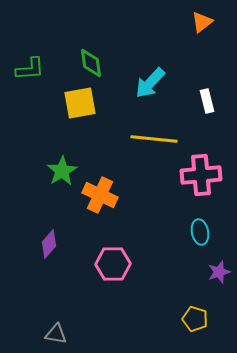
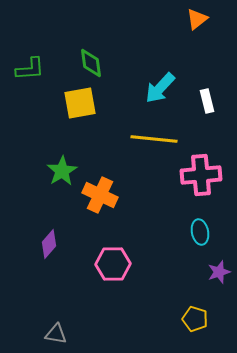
orange triangle: moved 5 px left, 3 px up
cyan arrow: moved 10 px right, 5 px down
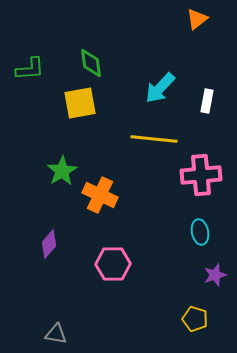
white rectangle: rotated 25 degrees clockwise
purple star: moved 4 px left, 3 px down
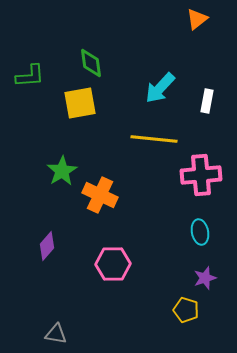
green L-shape: moved 7 px down
purple diamond: moved 2 px left, 2 px down
purple star: moved 10 px left, 3 px down
yellow pentagon: moved 9 px left, 9 px up
